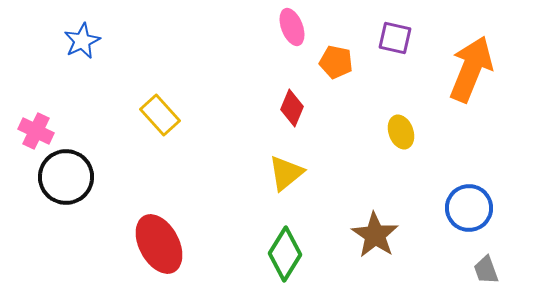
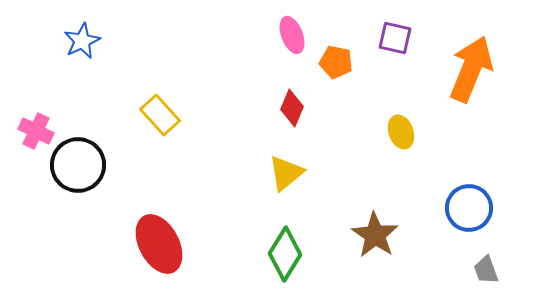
pink ellipse: moved 8 px down
black circle: moved 12 px right, 12 px up
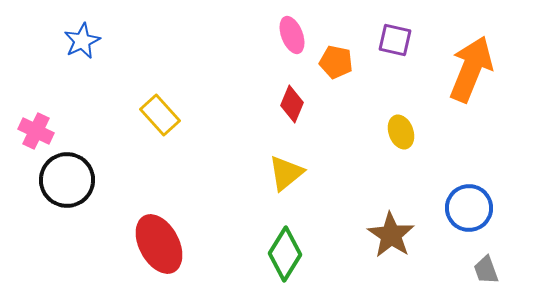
purple square: moved 2 px down
red diamond: moved 4 px up
black circle: moved 11 px left, 15 px down
brown star: moved 16 px right
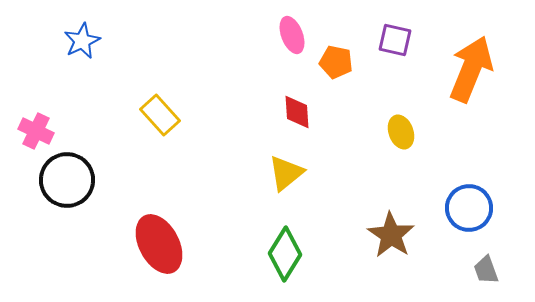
red diamond: moved 5 px right, 8 px down; rotated 27 degrees counterclockwise
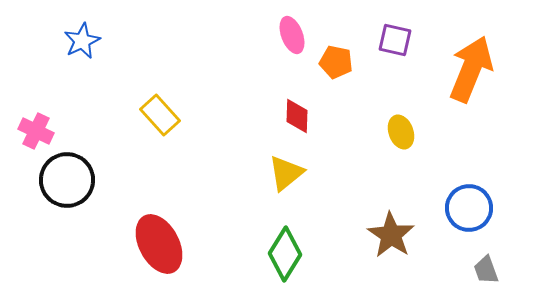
red diamond: moved 4 px down; rotated 6 degrees clockwise
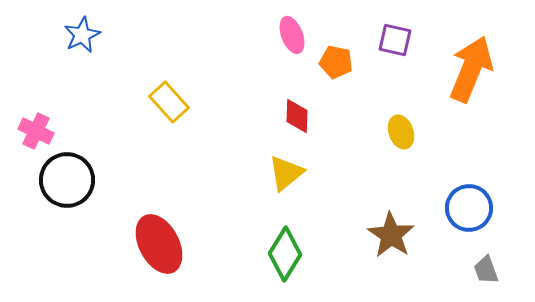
blue star: moved 6 px up
yellow rectangle: moved 9 px right, 13 px up
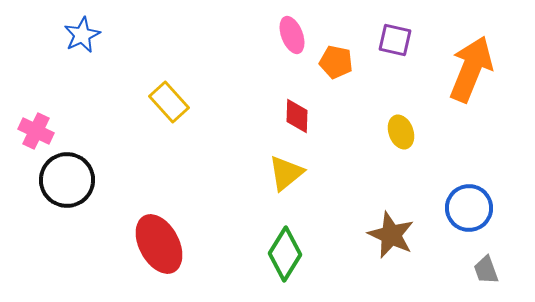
brown star: rotated 9 degrees counterclockwise
